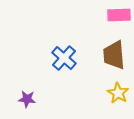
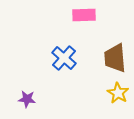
pink rectangle: moved 35 px left
brown trapezoid: moved 1 px right, 3 px down
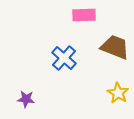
brown trapezoid: moved 11 px up; rotated 116 degrees clockwise
purple star: moved 1 px left
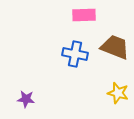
blue cross: moved 11 px right, 4 px up; rotated 30 degrees counterclockwise
yellow star: rotated 15 degrees counterclockwise
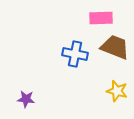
pink rectangle: moved 17 px right, 3 px down
yellow star: moved 1 px left, 2 px up
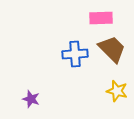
brown trapezoid: moved 3 px left, 2 px down; rotated 24 degrees clockwise
blue cross: rotated 15 degrees counterclockwise
purple star: moved 5 px right; rotated 12 degrees clockwise
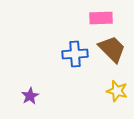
purple star: moved 1 px left, 3 px up; rotated 24 degrees clockwise
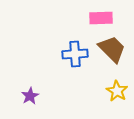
yellow star: rotated 15 degrees clockwise
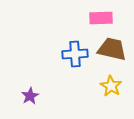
brown trapezoid: rotated 32 degrees counterclockwise
yellow star: moved 6 px left, 5 px up
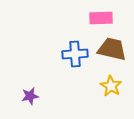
purple star: rotated 18 degrees clockwise
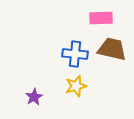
blue cross: rotated 10 degrees clockwise
yellow star: moved 35 px left; rotated 25 degrees clockwise
purple star: moved 4 px right, 1 px down; rotated 18 degrees counterclockwise
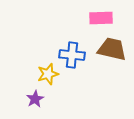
blue cross: moved 3 px left, 1 px down
yellow star: moved 28 px left, 12 px up
purple star: moved 1 px right, 2 px down
